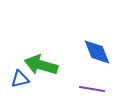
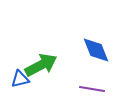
blue diamond: moved 1 px left, 2 px up
green arrow: rotated 136 degrees clockwise
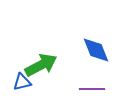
blue triangle: moved 2 px right, 3 px down
purple line: rotated 10 degrees counterclockwise
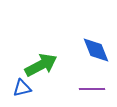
blue triangle: moved 6 px down
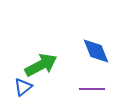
blue diamond: moved 1 px down
blue triangle: moved 1 px right, 1 px up; rotated 24 degrees counterclockwise
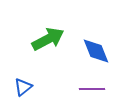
green arrow: moved 7 px right, 26 px up
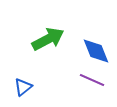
purple line: moved 9 px up; rotated 25 degrees clockwise
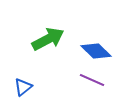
blue diamond: rotated 24 degrees counterclockwise
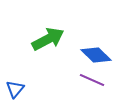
blue diamond: moved 4 px down
blue triangle: moved 8 px left, 2 px down; rotated 12 degrees counterclockwise
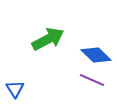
blue triangle: rotated 12 degrees counterclockwise
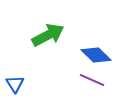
green arrow: moved 4 px up
blue triangle: moved 5 px up
